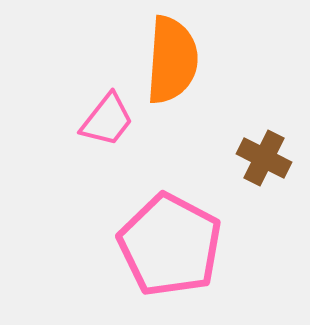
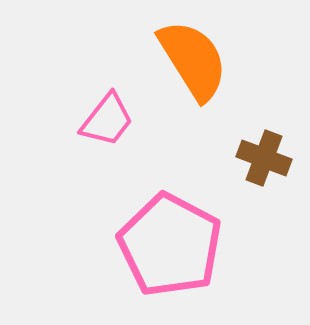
orange semicircle: moved 21 px right; rotated 36 degrees counterclockwise
brown cross: rotated 6 degrees counterclockwise
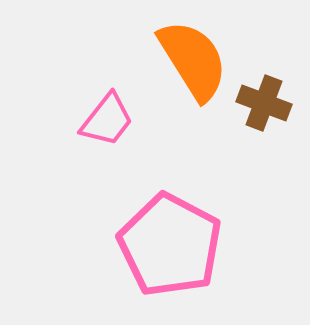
brown cross: moved 55 px up
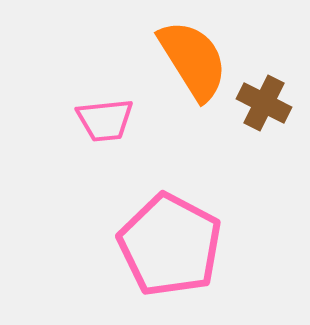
brown cross: rotated 6 degrees clockwise
pink trapezoid: moved 2 px left; rotated 46 degrees clockwise
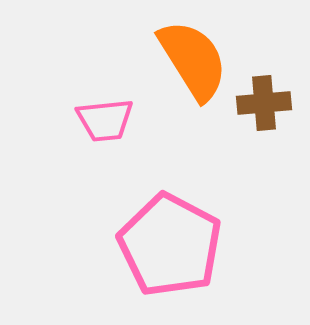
brown cross: rotated 32 degrees counterclockwise
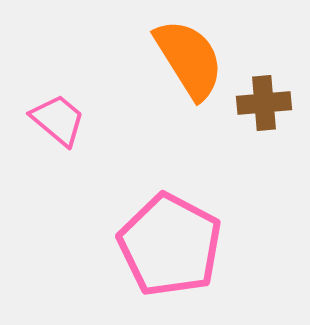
orange semicircle: moved 4 px left, 1 px up
pink trapezoid: moved 47 px left; rotated 134 degrees counterclockwise
